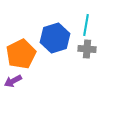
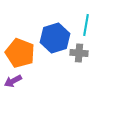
gray cross: moved 8 px left, 4 px down
orange pentagon: moved 1 px left, 1 px up; rotated 24 degrees counterclockwise
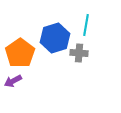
orange pentagon: rotated 16 degrees clockwise
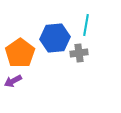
blue hexagon: rotated 12 degrees clockwise
gray cross: rotated 12 degrees counterclockwise
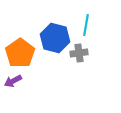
blue hexagon: rotated 20 degrees clockwise
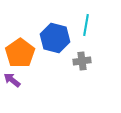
gray cross: moved 3 px right, 8 px down
purple arrow: moved 1 px left, 1 px up; rotated 66 degrees clockwise
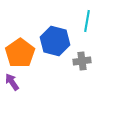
cyan line: moved 1 px right, 4 px up
blue hexagon: moved 3 px down
purple arrow: moved 2 px down; rotated 18 degrees clockwise
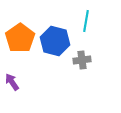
cyan line: moved 1 px left
orange pentagon: moved 15 px up
gray cross: moved 1 px up
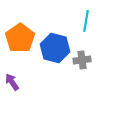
blue hexagon: moved 7 px down
